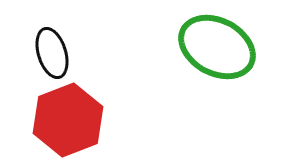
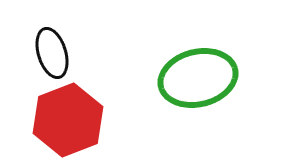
green ellipse: moved 19 px left, 31 px down; rotated 42 degrees counterclockwise
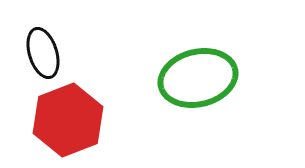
black ellipse: moved 9 px left
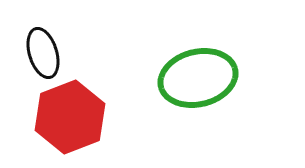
red hexagon: moved 2 px right, 3 px up
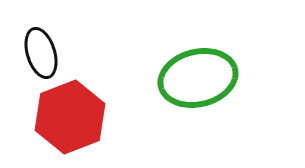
black ellipse: moved 2 px left
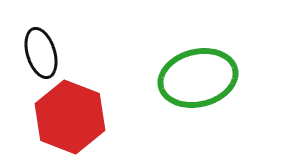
red hexagon: rotated 18 degrees counterclockwise
